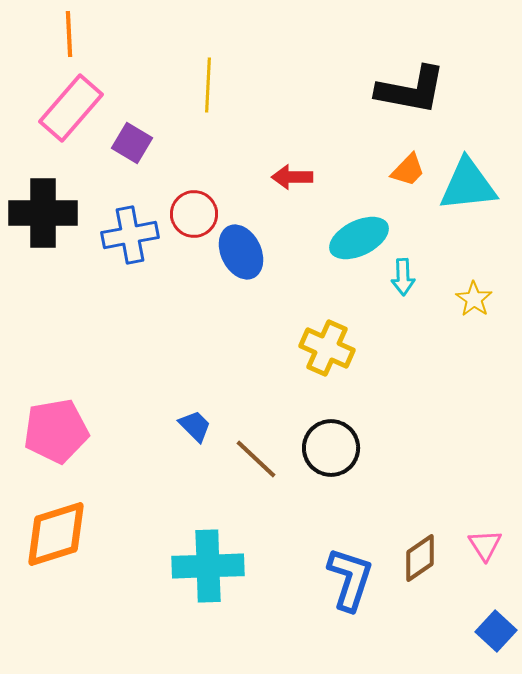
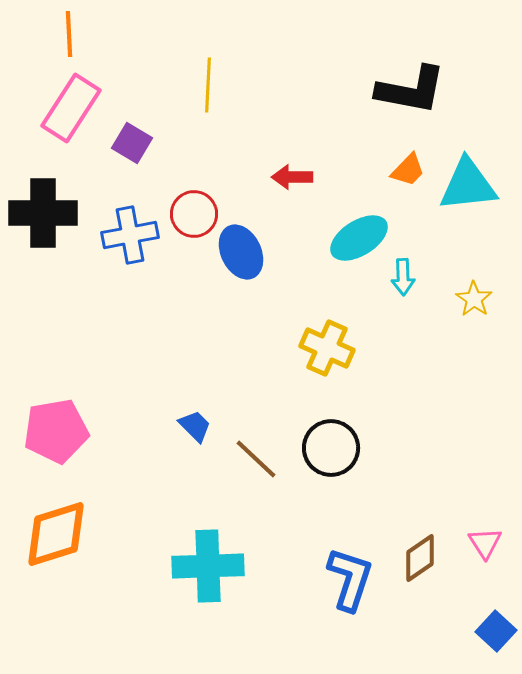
pink rectangle: rotated 8 degrees counterclockwise
cyan ellipse: rotated 6 degrees counterclockwise
pink triangle: moved 2 px up
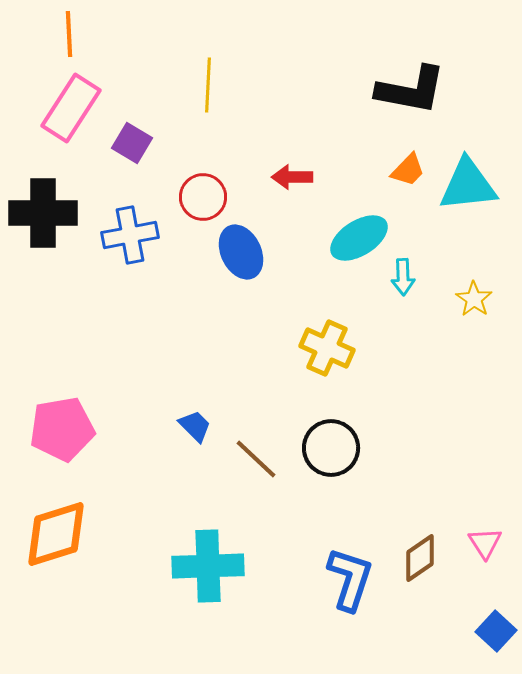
red circle: moved 9 px right, 17 px up
pink pentagon: moved 6 px right, 2 px up
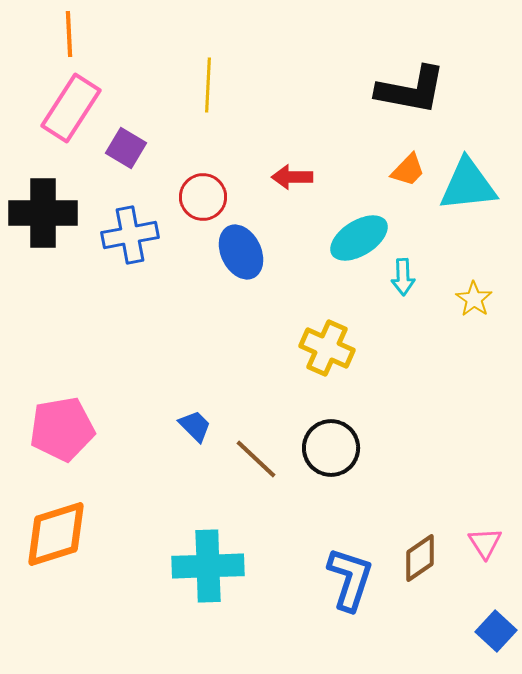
purple square: moved 6 px left, 5 px down
